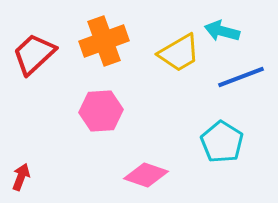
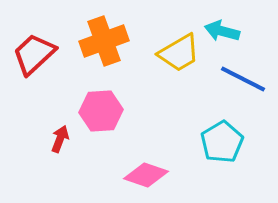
blue line: moved 2 px right, 2 px down; rotated 48 degrees clockwise
cyan pentagon: rotated 9 degrees clockwise
red arrow: moved 39 px right, 38 px up
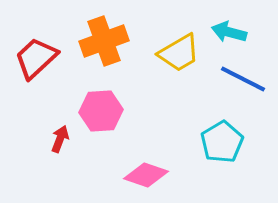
cyan arrow: moved 7 px right, 1 px down
red trapezoid: moved 2 px right, 4 px down
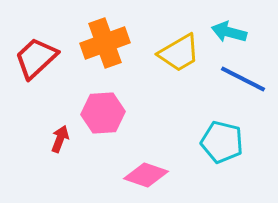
orange cross: moved 1 px right, 2 px down
pink hexagon: moved 2 px right, 2 px down
cyan pentagon: rotated 27 degrees counterclockwise
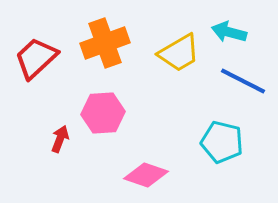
blue line: moved 2 px down
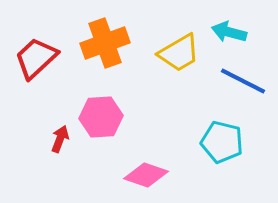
pink hexagon: moved 2 px left, 4 px down
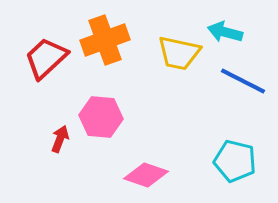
cyan arrow: moved 4 px left
orange cross: moved 3 px up
yellow trapezoid: rotated 42 degrees clockwise
red trapezoid: moved 10 px right
pink hexagon: rotated 9 degrees clockwise
cyan pentagon: moved 13 px right, 19 px down
